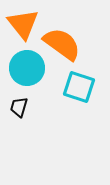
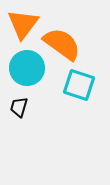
orange triangle: rotated 16 degrees clockwise
cyan square: moved 2 px up
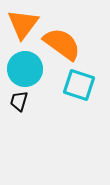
cyan circle: moved 2 px left, 1 px down
black trapezoid: moved 6 px up
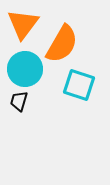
orange semicircle: rotated 84 degrees clockwise
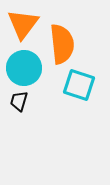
orange semicircle: rotated 36 degrees counterclockwise
cyan circle: moved 1 px left, 1 px up
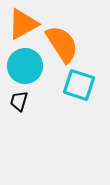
orange triangle: rotated 24 degrees clockwise
orange semicircle: rotated 27 degrees counterclockwise
cyan circle: moved 1 px right, 2 px up
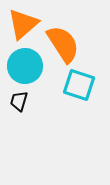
orange triangle: rotated 12 degrees counterclockwise
orange semicircle: moved 1 px right
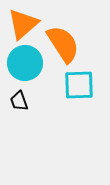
cyan circle: moved 3 px up
cyan square: rotated 20 degrees counterclockwise
black trapezoid: rotated 35 degrees counterclockwise
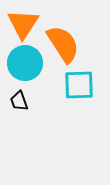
orange triangle: rotated 16 degrees counterclockwise
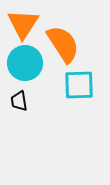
black trapezoid: rotated 10 degrees clockwise
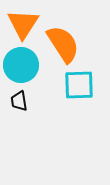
cyan circle: moved 4 px left, 2 px down
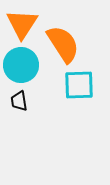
orange triangle: moved 1 px left
